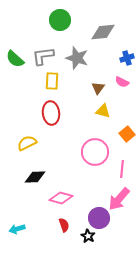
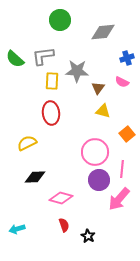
gray star: moved 13 px down; rotated 15 degrees counterclockwise
purple circle: moved 38 px up
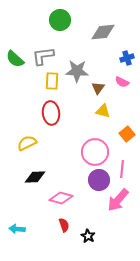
pink arrow: moved 1 px left, 1 px down
cyan arrow: rotated 21 degrees clockwise
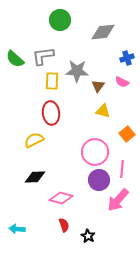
brown triangle: moved 2 px up
yellow semicircle: moved 7 px right, 3 px up
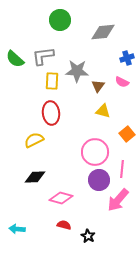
red semicircle: rotated 56 degrees counterclockwise
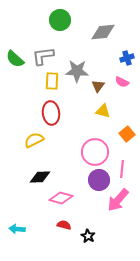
black diamond: moved 5 px right
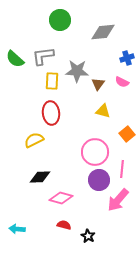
brown triangle: moved 2 px up
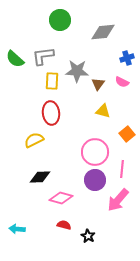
purple circle: moved 4 px left
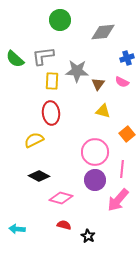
black diamond: moved 1 px left, 1 px up; rotated 30 degrees clockwise
